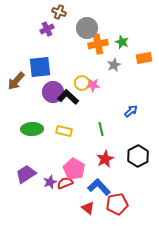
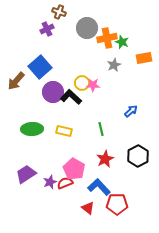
orange cross: moved 9 px right, 6 px up
blue square: rotated 35 degrees counterclockwise
black L-shape: moved 3 px right
red pentagon: rotated 10 degrees clockwise
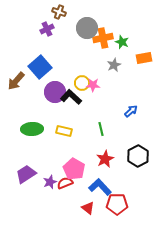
orange cross: moved 4 px left
purple circle: moved 2 px right
blue L-shape: moved 1 px right
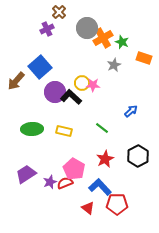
brown cross: rotated 24 degrees clockwise
orange cross: rotated 18 degrees counterclockwise
orange rectangle: rotated 28 degrees clockwise
green line: moved 1 px right, 1 px up; rotated 40 degrees counterclockwise
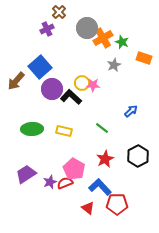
purple circle: moved 3 px left, 3 px up
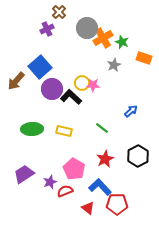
purple trapezoid: moved 2 px left
red semicircle: moved 8 px down
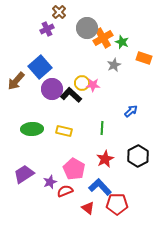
black L-shape: moved 2 px up
green line: rotated 56 degrees clockwise
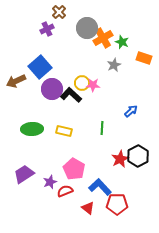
brown arrow: rotated 24 degrees clockwise
red star: moved 15 px right
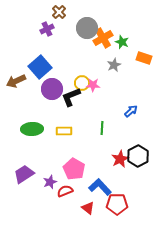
black L-shape: moved 2 px down; rotated 65 degrees counterclockwise
yellow rectangle: rotated 14 degrees counterclockwise
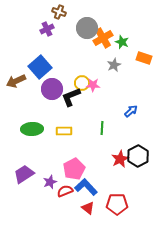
brown cross: rotated 24 degrees counterclockwise
pink pentagon: rotated 15 degrees clockwise
blue L-shape: moved 14 px left
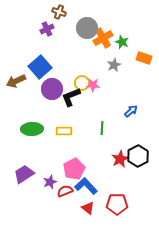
blue L-shape: moved 1 px up
